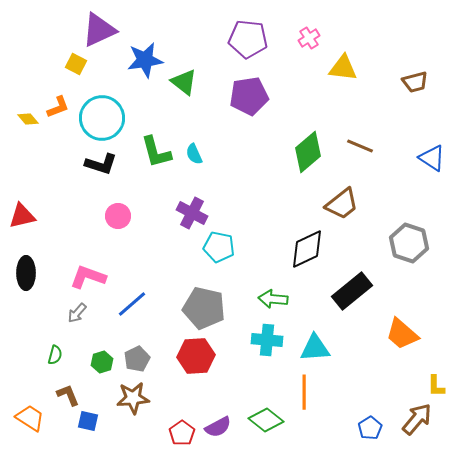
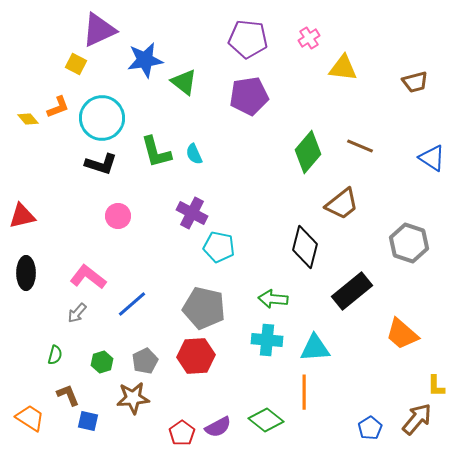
green diamond at (308, 152): rotated 9 degrees counterclockwise
black diamond at (307, 249): moved 2 px left, 2 px up; rotated 51 degrees counterclockwise
pink L-shape at (88, 277): rotated 18 degrees clockwise
gray pentagon at (137, 359): moved 8 px right, 2 px down
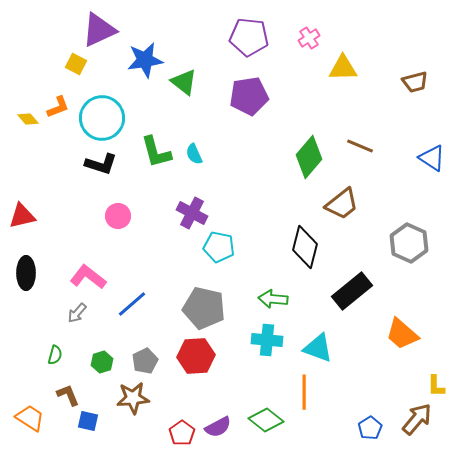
purple pentagon at (248, 39): moved 1 px right, 2 px up
yellow triangle at (343, 68): rotated 8 degrees counterclockwise
green diamond at (308, 152): moved 1 px right, 5 px down
gray hexagon at (409, 243): rotated 6 degrees clockwise
cyan triangle at (315, 348): moved 3 px right; rotated 24 degrees clockwise
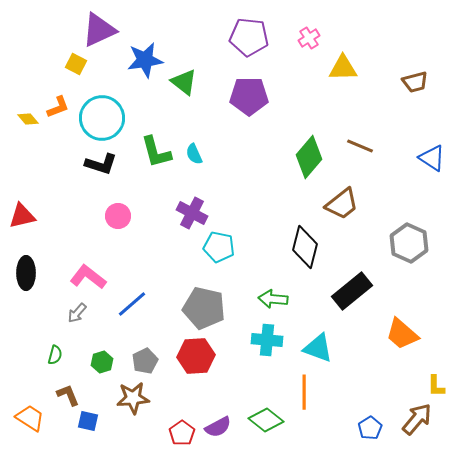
purple pentagon at (249, 96): rotated 9 degrees clockwise
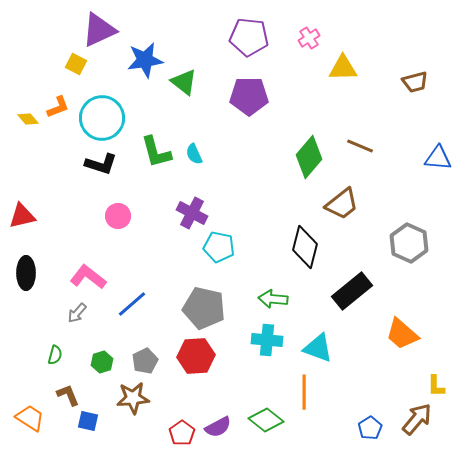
blue triangle at (432, 158): moved 6 px right; rotated 28 degrees counterclockwise
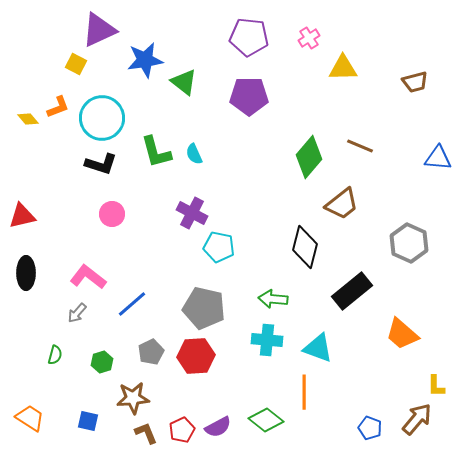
pink circle at (118, 216): moved 6 px left, 2 px up
gray pentagon at (145, 361): moved 6 px right, 9 px up
brown L-shape at (68, 395): moved 78 px right, 38 px down
blue pentagon at (370, 428): rotated 20 degrees counterclockwise
red pentagon at (182, 433): moved 3 px up; rotated 10 degrees clockwise
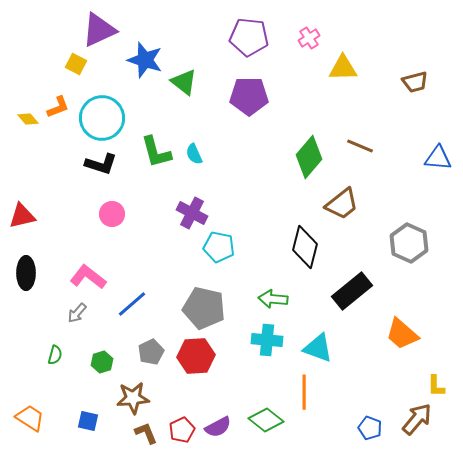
blue star at (145, 60): rotated 27 degrees clockwise
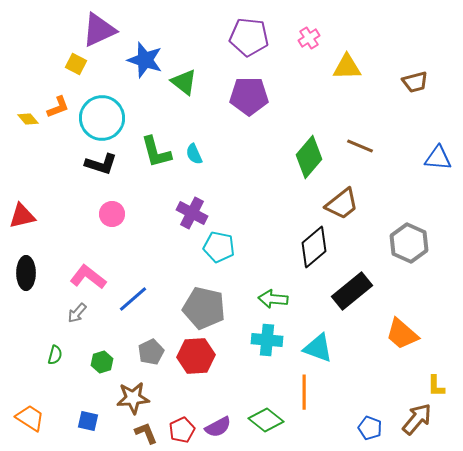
yellow triangle at (343, 68): moved 4 px right, 1 px up
black diamond at (305, 247): moved 9 px right; rotated 36 degrees clockwise
blue line at (132, 304): moved 1 px right, 5 px up
